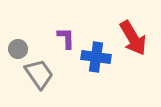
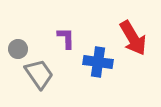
blue cross: moved 2 px right, 5 px down
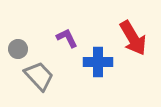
purple L-shape: moved 1 px right; rotated 25 degrees counterclockwise
blue cross: rotated 8 degrees counterclockwise
gray trapezoid: moved 2 px down; rotated 8 degrees counterclockwise
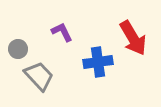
purple L-shape: moved 5 px left, 6 px up
blue cross: rotated 8 degrees counterclockwise
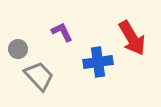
red arrow: moved 1 px left
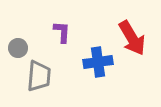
purple L-shape: rotated 30 degrees clockwise
gray circle: moved 1 px up
gray trapezoid: rotated 48 degrees clockwise
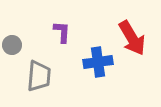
gray circle: moved 6 px left, 3 px up
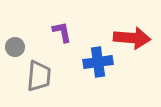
purple L-shape: rotated 15 degrees counterclockwise
red arrow: rotated 54 degrees counterclockwise
gray circle: moved 3 px right, 2 px down
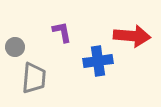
red arrow: moved 2 px up
blue cross: moved 1 px up
gray trapezoid: moved 5 px left, 2 px down
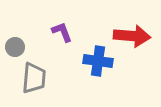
purple L-shape: rotated 10 degrees counterclockwise
blue cross: rotated 16 degrees clockwise
